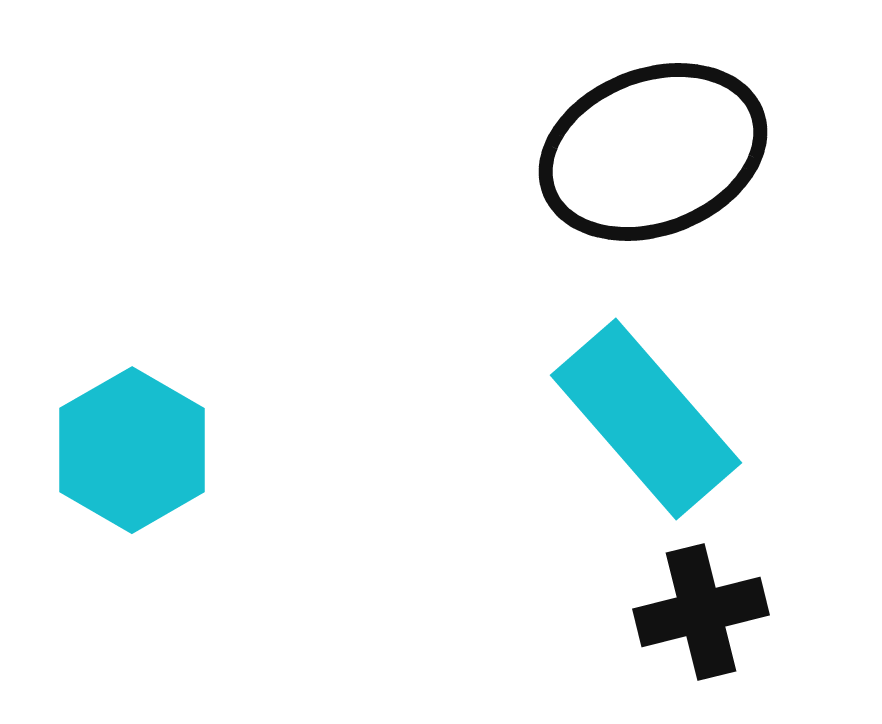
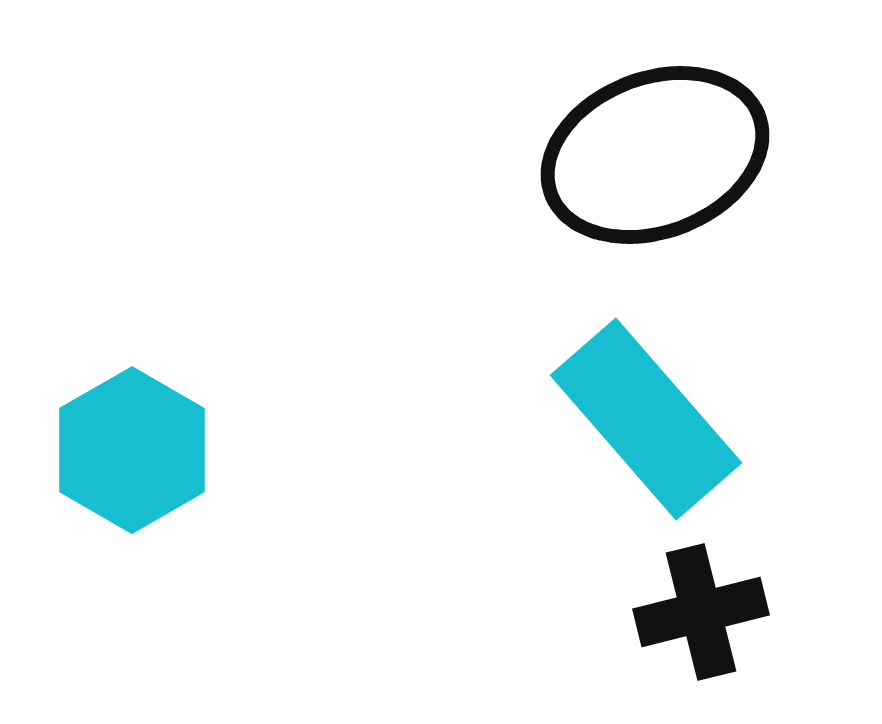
black ellipse: moved 2 px right, 3 px down
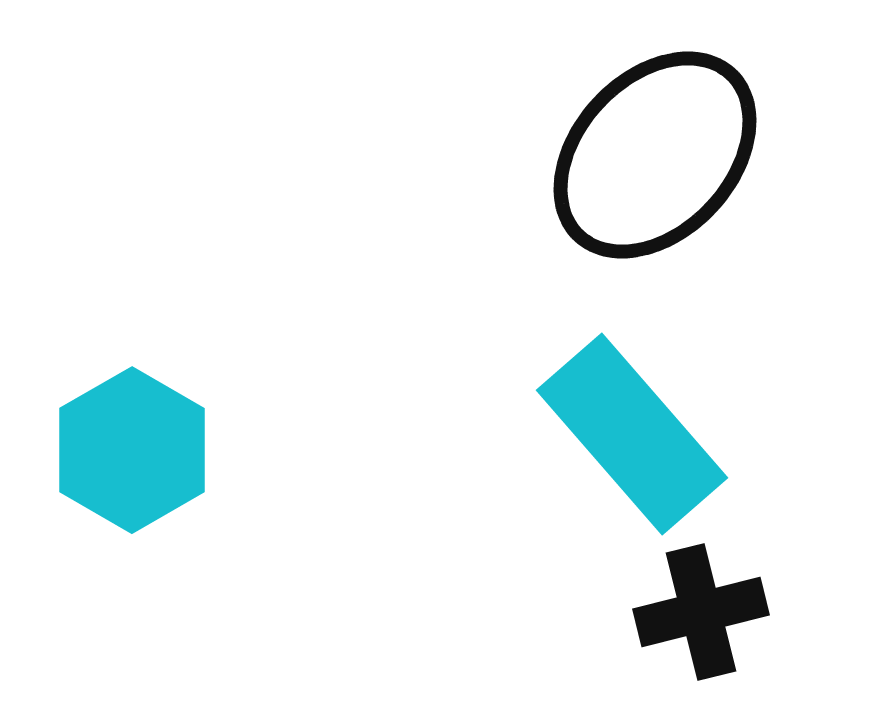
black ellipse: rotated 26 degrees counterclockwise
cyan rectangle: moved 14 px left, 15 px down
